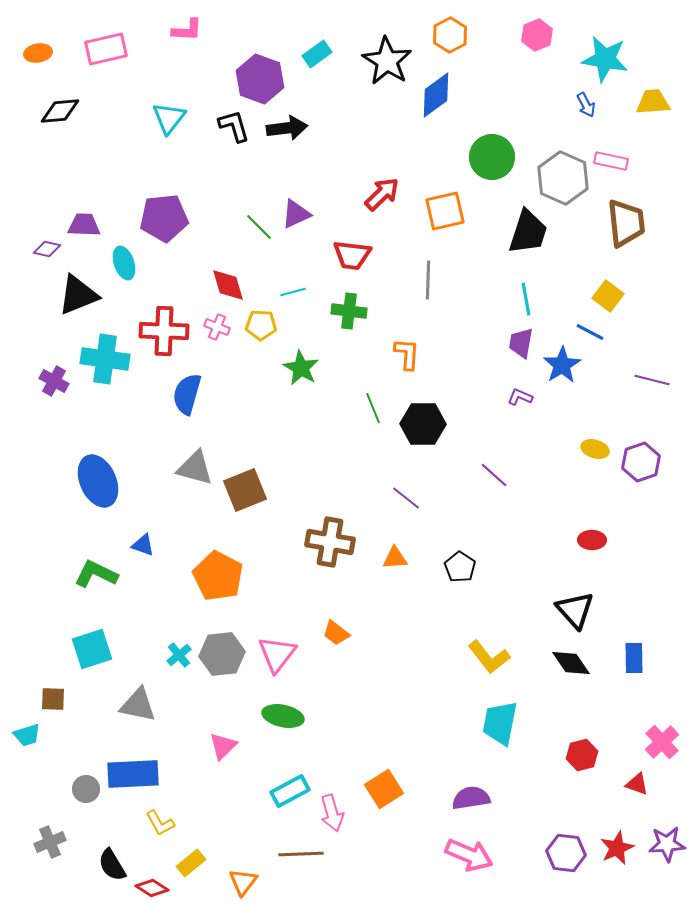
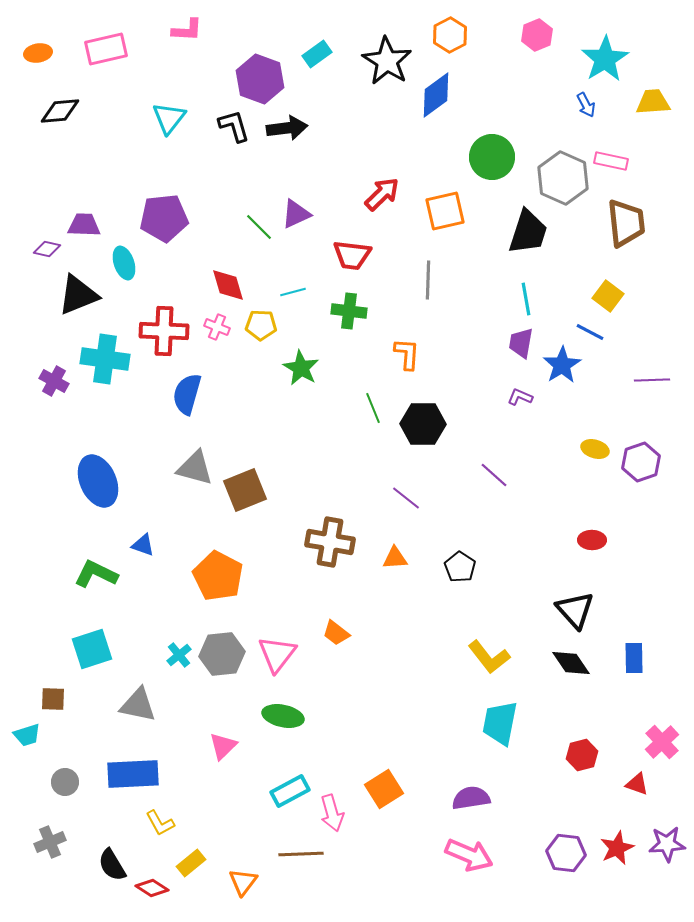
cyan star at (605, 59): rotated 30 degrees clockwise
purple line at (652, 380): rotated 16 degrees counterclockwise
gray circle at (86, 789): moved 21 px left, 7 px up
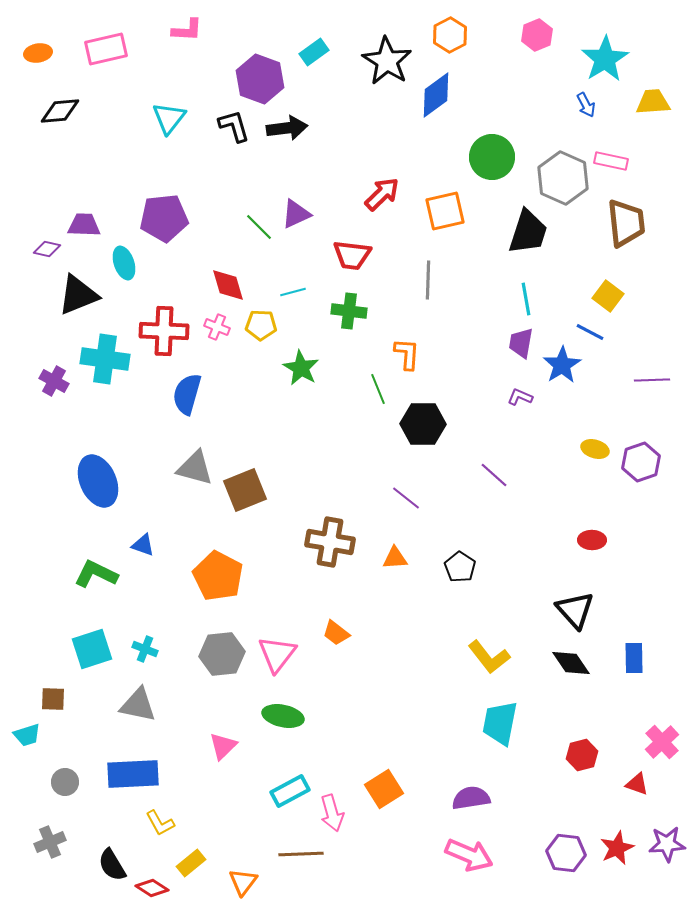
cyan rectangle at (317, 54): moved 3 px left, 2 px up
green line at (373, 408): moved 5 px right, 19 px up
cyan cross at (179, 655): moved 34 px left, 6 px up; rotated 30 degrees counterclockwise
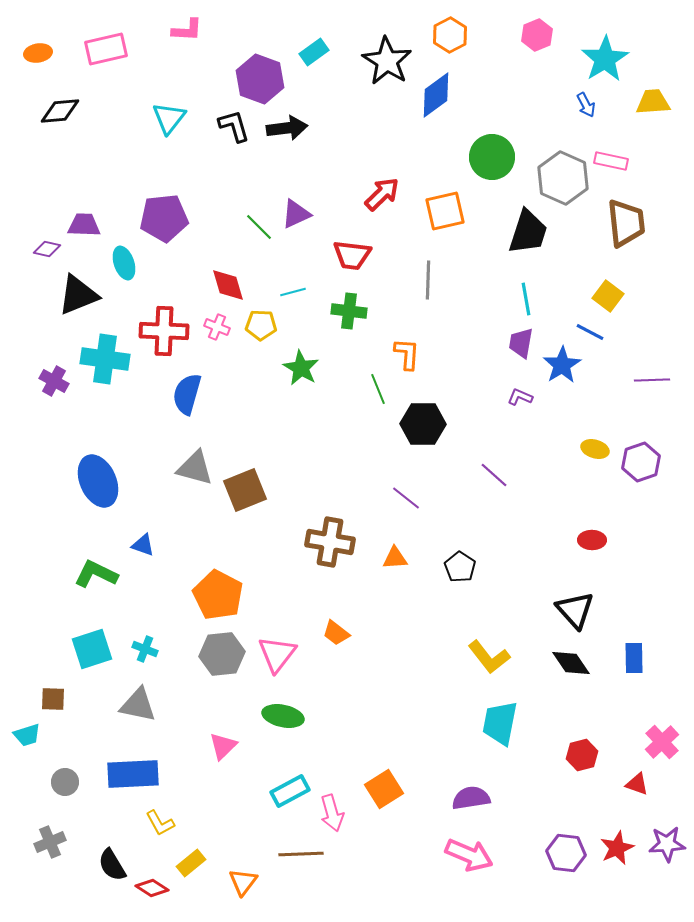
orange pentagon at (218, 576): moved 19 px down
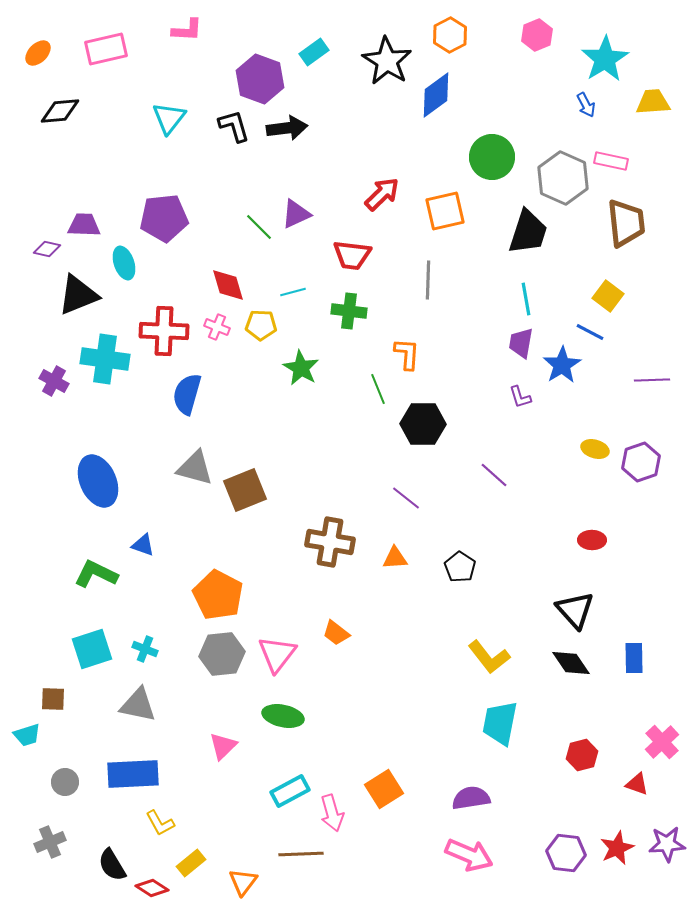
orange ellipse at (38, 53): rotated 36 degrees counterclockwise
purple L-shape at (520, 397): rotated 130 degrees counterclockwise
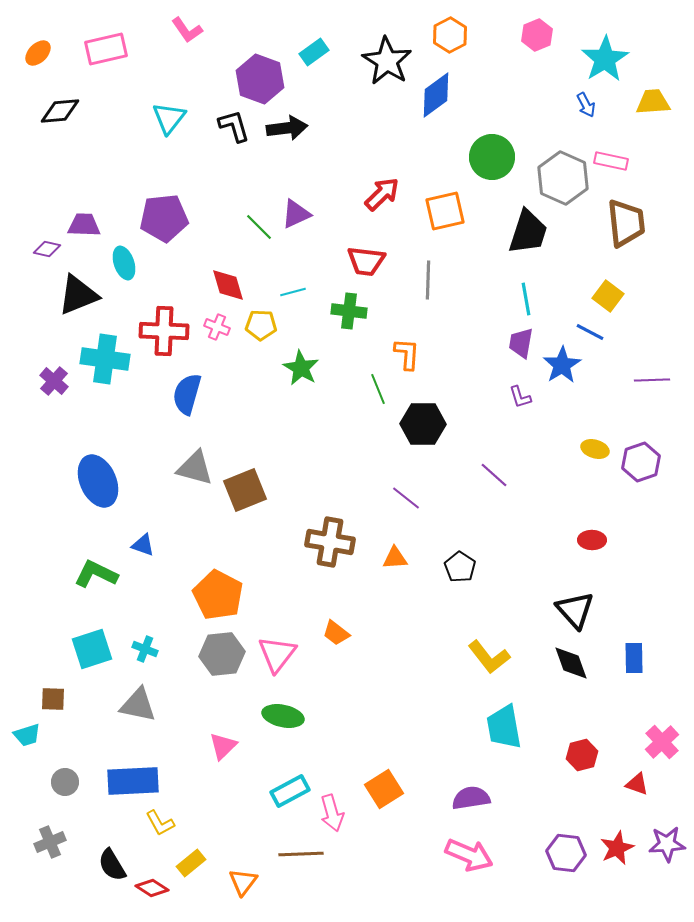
pink L-shape at (187, 30): rotated 52 degrees clockwise
red trapezoid at (352, 255): moved 14 px right, 6 px down
purple cross at (54, 381): rotated 12 degrees clockwise
black diamond at (571, 663): rotated 15 degrees clockwise
cyan trapezoid at (500, 723): moved 4 px right, 4 px down; rotated 21 degrees counterclockwise
blue rectangle at (133, 774): moved 7 px down
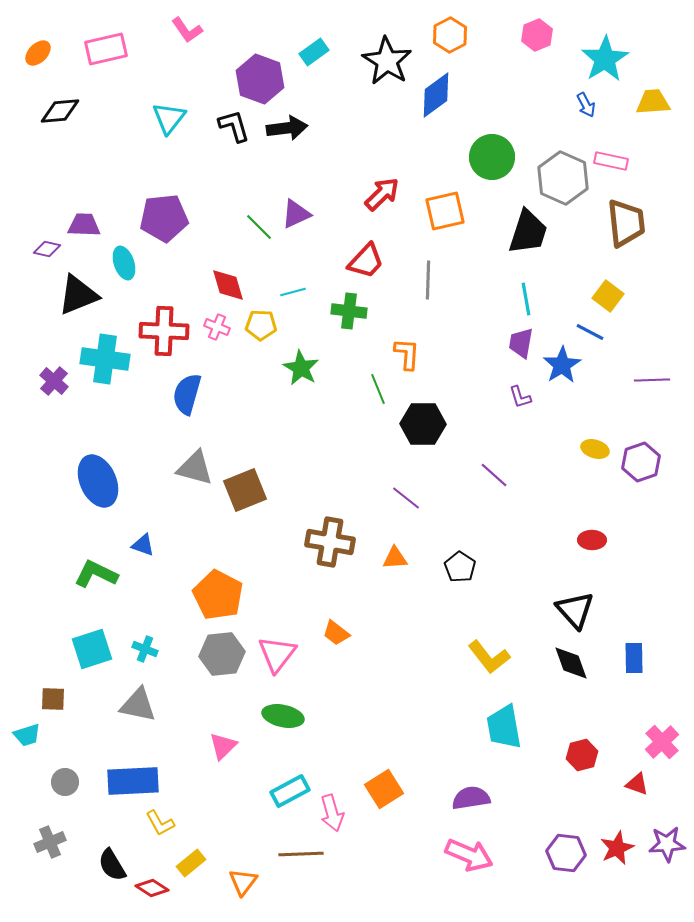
red trapezoid at (366, 261): rotated 54 degrees counterclockwise
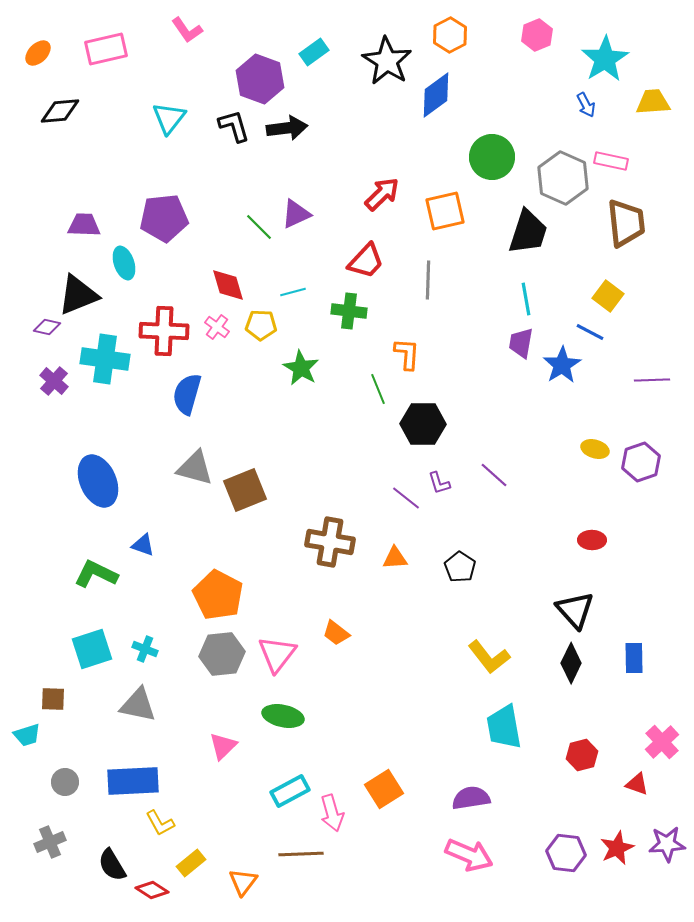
purple diamond at (47, 249): moved 78 px down
pink cross at (217, 327): rotated 15 degrees clockwise
purple L-shape at (520, 397): moved 81 px left, 86 px down
black diamond at (571, 663): rotated 45 degrees clockwise
red diamond at (152, 888): moved 2 px down
